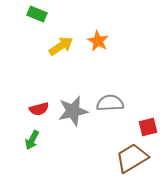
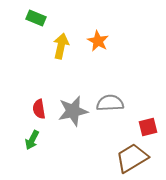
green rectangle: moved 1 px left, 4 px down
yellow arrow: rotated 45 degrees counterclockwise
red semicircle: rotated 96 degrees clockwise
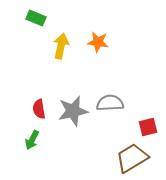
orange star: moved 1 px down; rotated 20 degrees counterclockwise
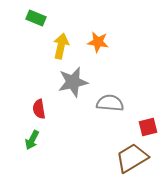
gray semicircle: rotated 8 degrees clockwise
gray star: moved 29 px up
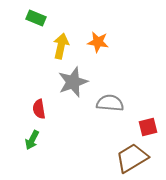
gray star: rotated 8 degrees counterclockwise
